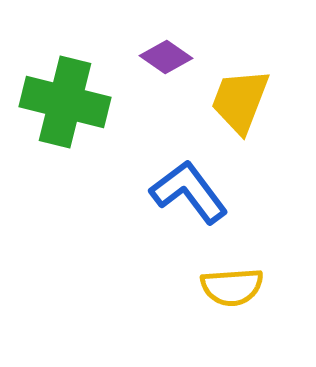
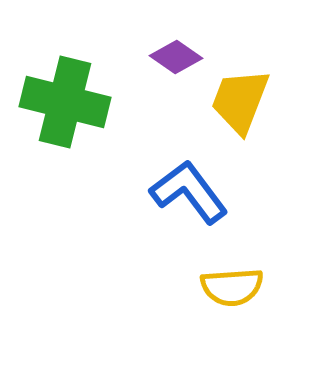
purple diamond: moved 10 px right
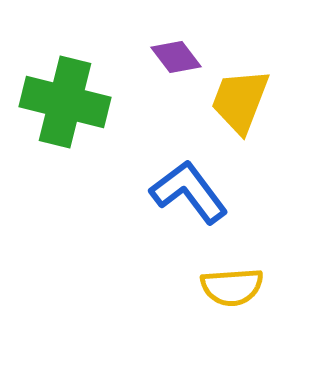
purple diamond: rotated 18 degrees clockwise
